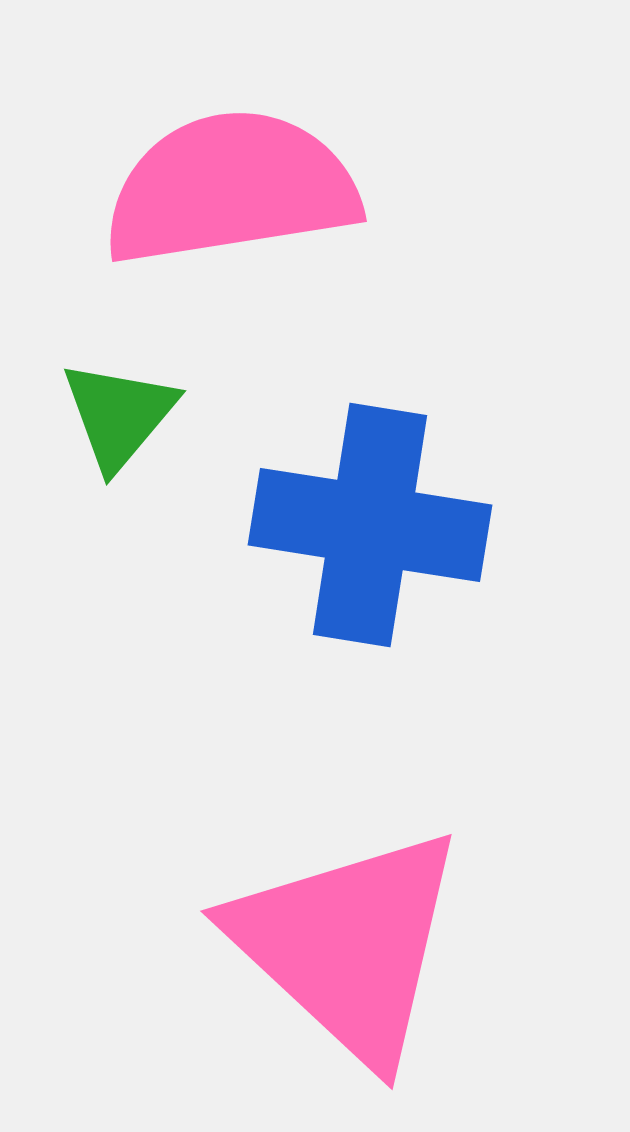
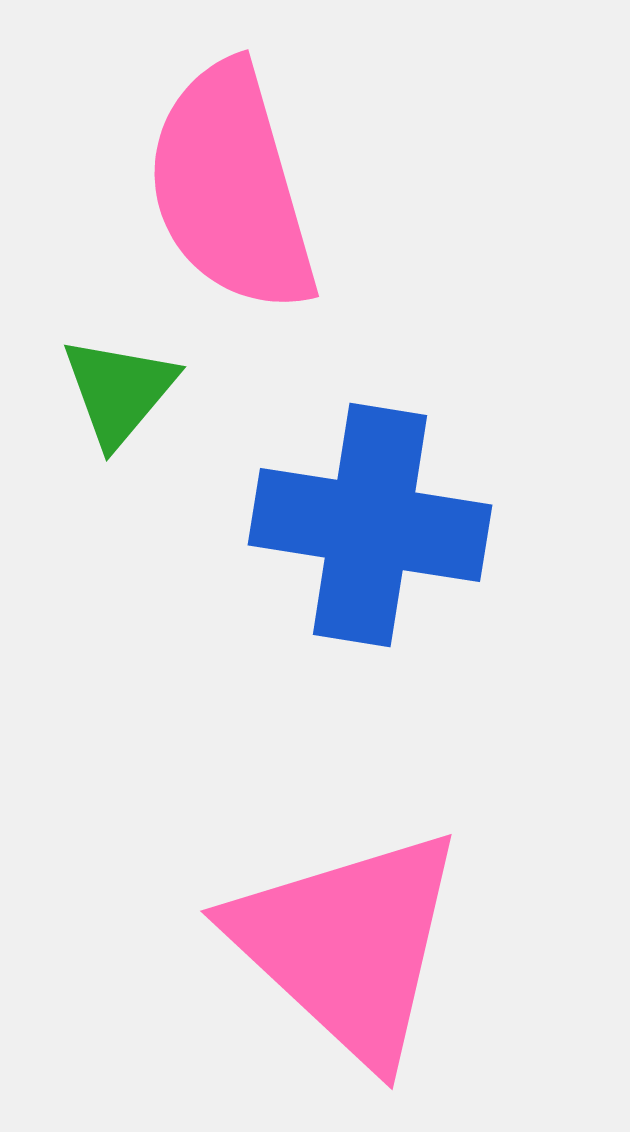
pink semicircle: rotated 97 degrees counterclockwise
green triangle: moved 24 px up
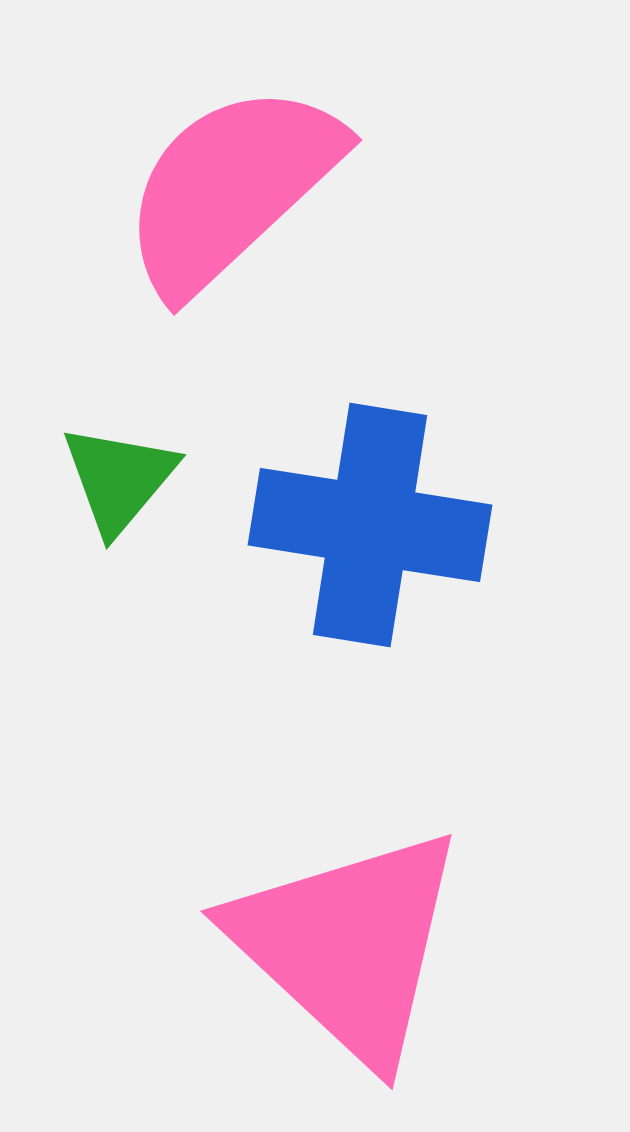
pink semicircle: rotated 63 degrees clockwise
green triangle: moved 88 px down
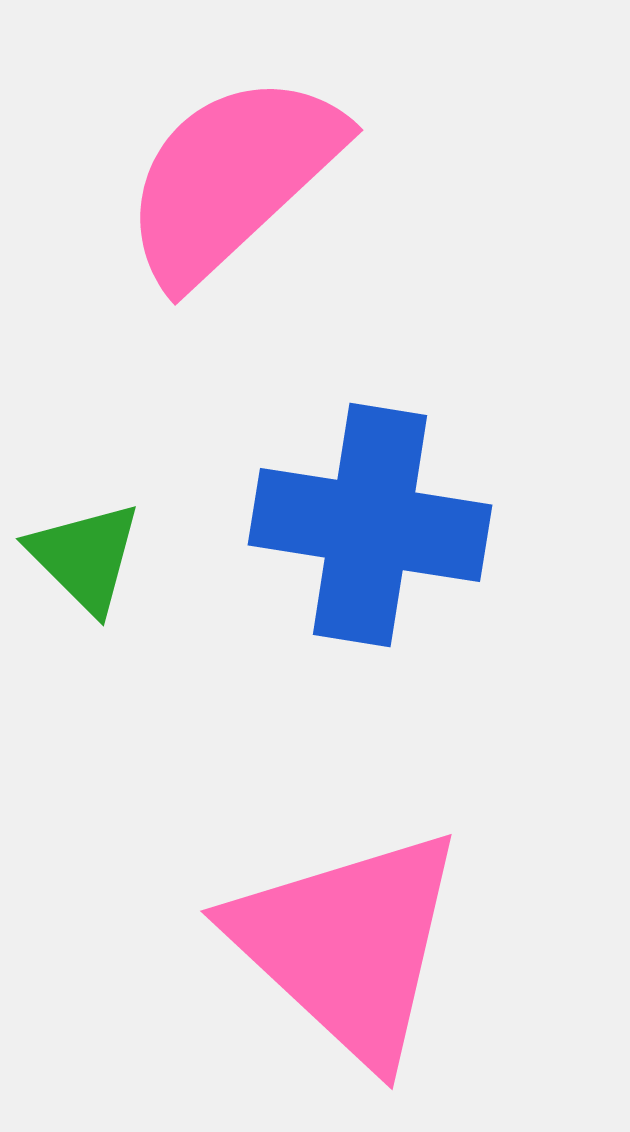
pink semicircle: moved 1 px right, 10 px up
green triangle: moved 34 px left, 78 px down; rotated 25 degrees counterclockwise
